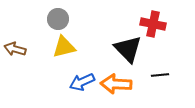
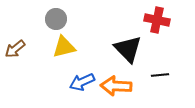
gray circle: moved 2 px left
red cross: moved 4 px right, 4 px up
brown arrow: rotated 55 degrees counterclockwise
orange arrow: moved 2 px down
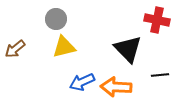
orange arrow: moved 1 px down
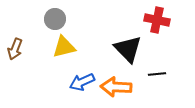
gray circle: moved 1 px left
brown arrow: rotated 30 degrees counterclockwise
black line: moved 3 px left, 1 px up
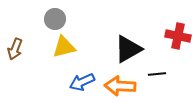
red cross: moved 21 px right, 16 px down
black triangle: rotated 44 degrees clockwise
orange arrow: moved 4 px right, 1 px up
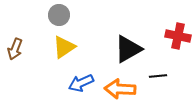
gray circle: moved 4 px right, 4 px up
yellow triangle: rotated 20 degrees counterclockwise
black line: moved 1 px right, 2 px down
blue arrow: moved 1 px left, 1 px down
orange arrow: moved 3 px down
